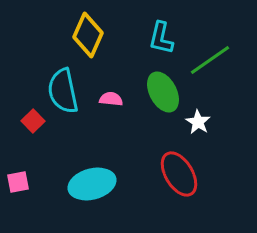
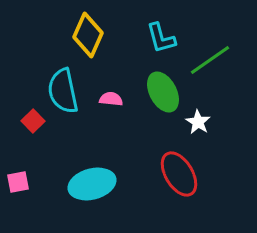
cyan L-shape: rotated 28 degrees counterclockwise
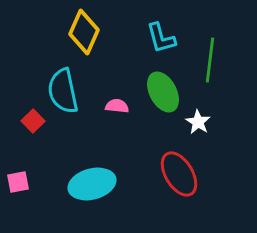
yellow diamond: moved 4 px left, 3 px up
green line: rotated 48 degrees counterclockwise
pink semicircle: moved 6 px right, 7 px down
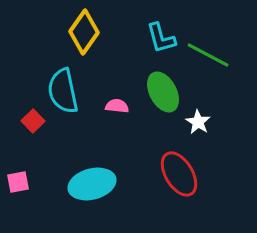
yellow diamond: rotated 12 degrees clockwise
green line: moved 2 px left, 5 px up; rotated 69 degrees counterclockwise
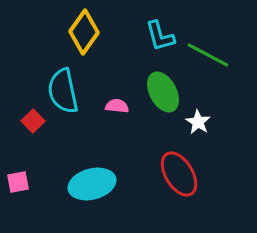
cyan L-shape: moved 1 px left, 2 px up
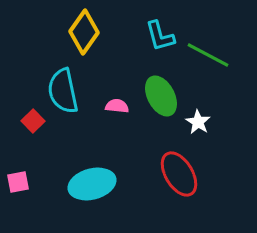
green ellipse: moved 2 px left, 4 px down
